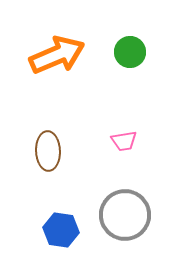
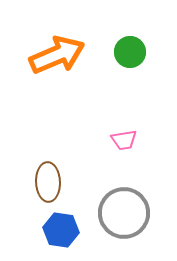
pink trapezoid: moved 1 px up
brown ellipse: moved 31 px down
gray circle: moved 1 px left, 2 px up
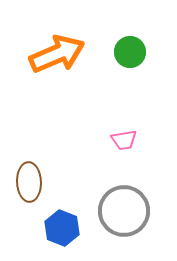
orange arrow: moved 1 px up
brown ellipse: moved 19 px left
gray circle: moved 2 px up
blue hexagon: moved 1 px right, 2 px up; rotated 12 degrees clockwise
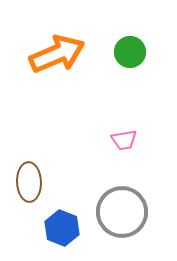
gray circle: moved 2 px left, 1 px down
